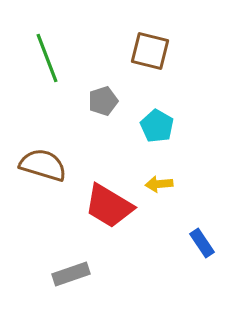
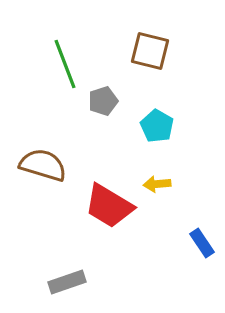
green line: moved 18 px right, 6 px down
yellow arrow: moved 2 px left
gray rectangle: moved 4 px left, 8 px down
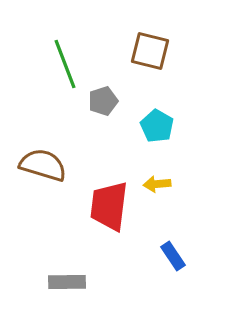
red trapezoid: rotated 66 degrees clockwise
blue rectangle: moved 29 px left, 13 px down
gray rectangle: rotated 18 degrees clockwise
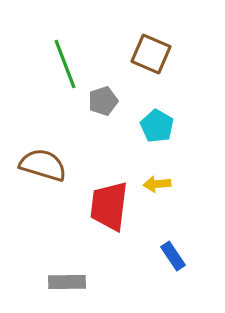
brown square: moved 1 px right, 3 px down; rotated 9 degrees clockwise
